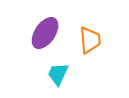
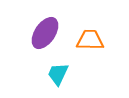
orange trapezoid: rotated 84 degrees counterclockwise
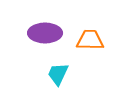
purple ellipse: rotated 56 degrees clockwise
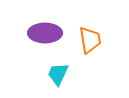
orange trapezoid: rotated 80 degrees clockwise
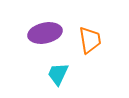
purple ellipse: rotated 12 degrees counterclockwise
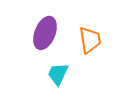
purple ellipse: rotated 56 degrees counterclockwise
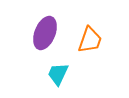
orange trapezoid: rotated 28 degrees clockwise
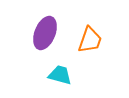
cyan trapezoid: moved 2 px right, 1 px down; rotated 80 degrees clockwise
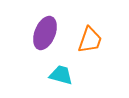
cyan trapezoid: moved 1 px right
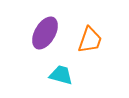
purple ellipse: rotated 8 degrees clockwise
